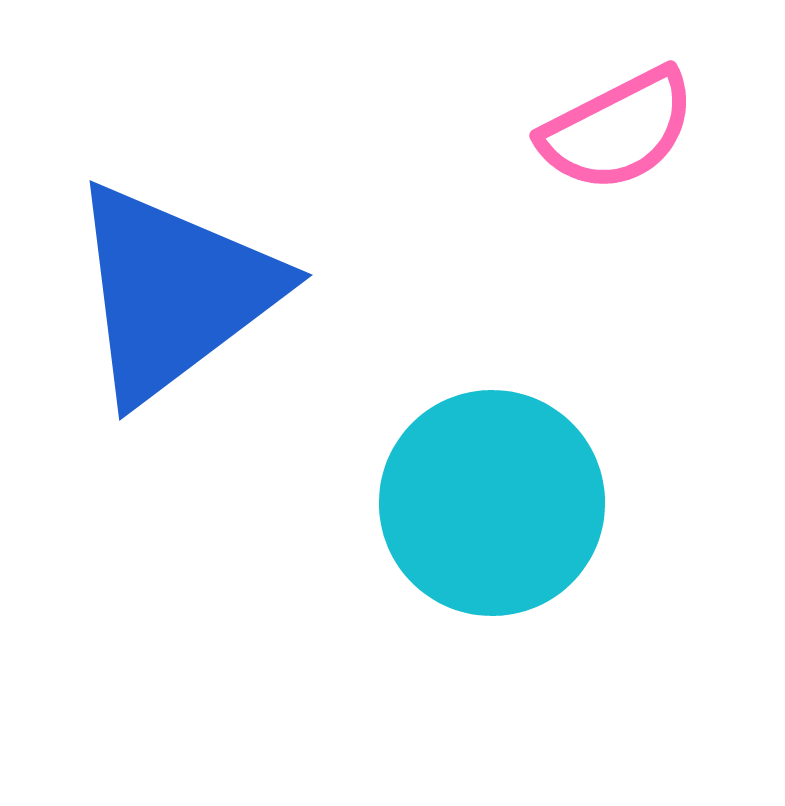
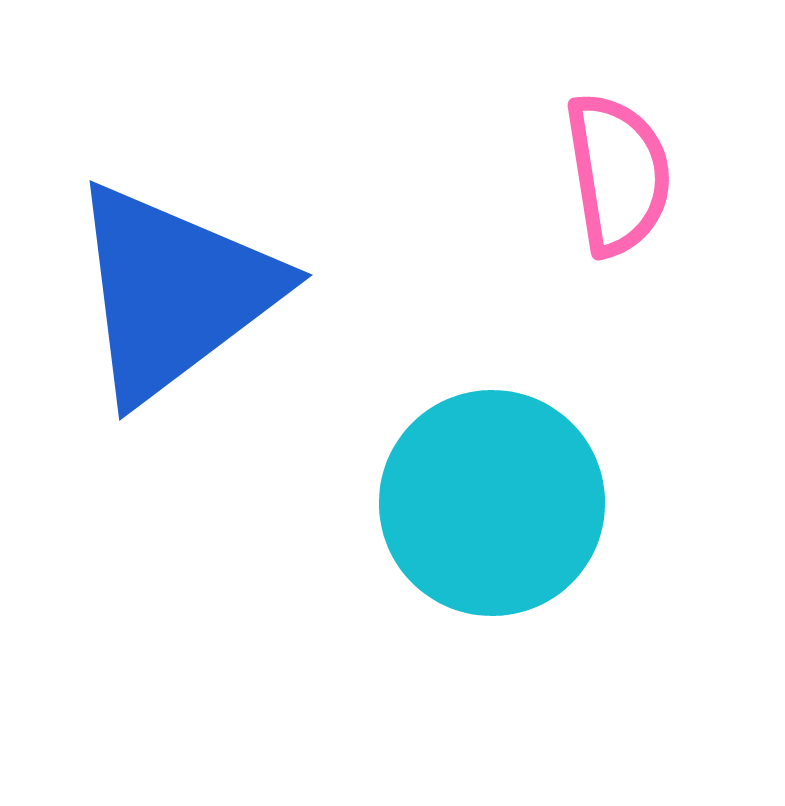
pink semicircle: moved 44 px down; rotated 72 degrees counterclockwise
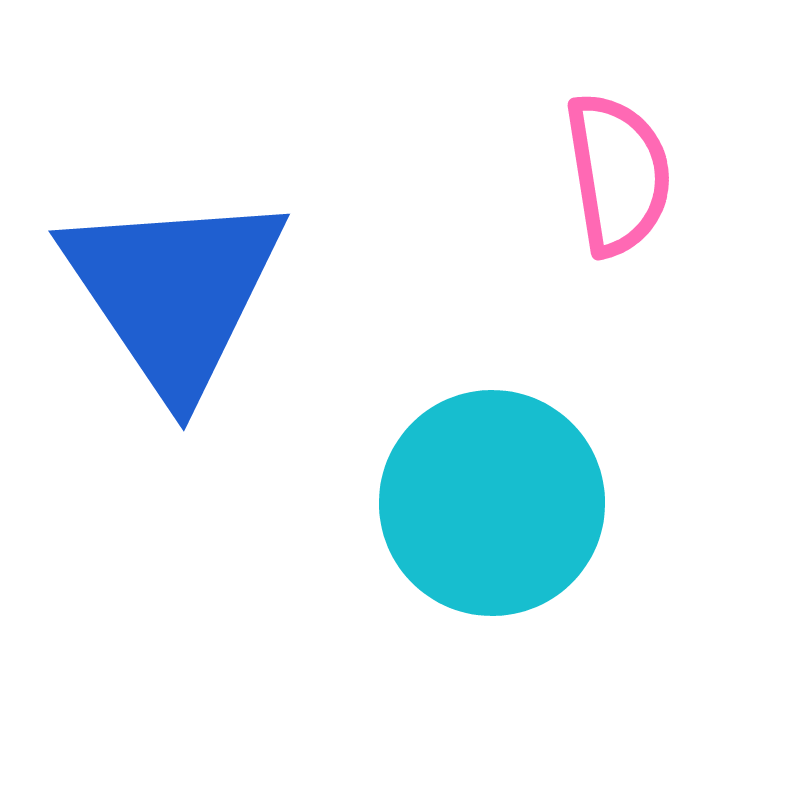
blue triangle: rotated 27 degrees counterclockwise
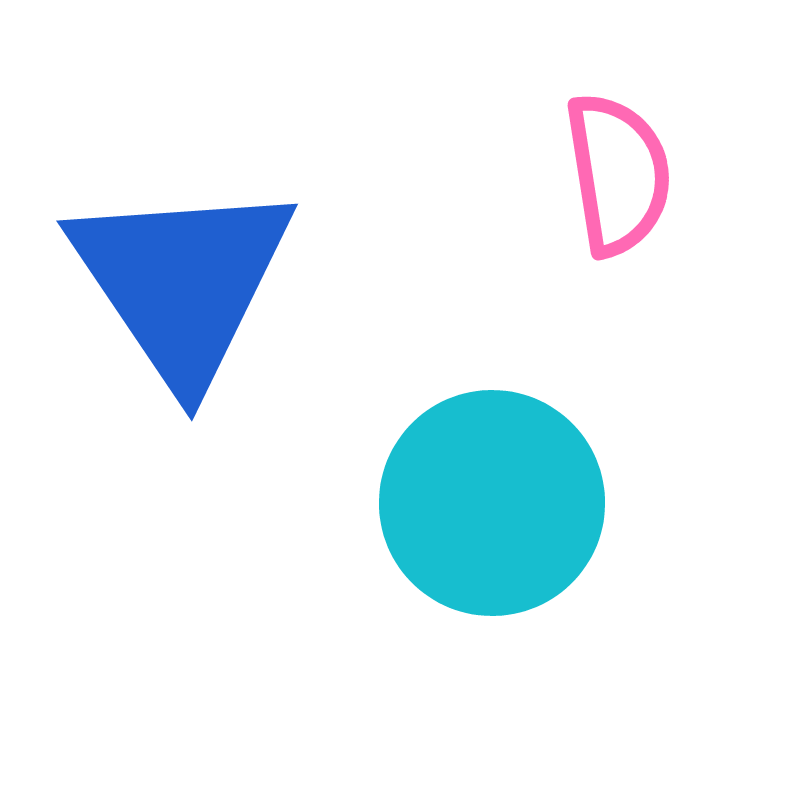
blue triangle: moved 8 px right, 10 px up
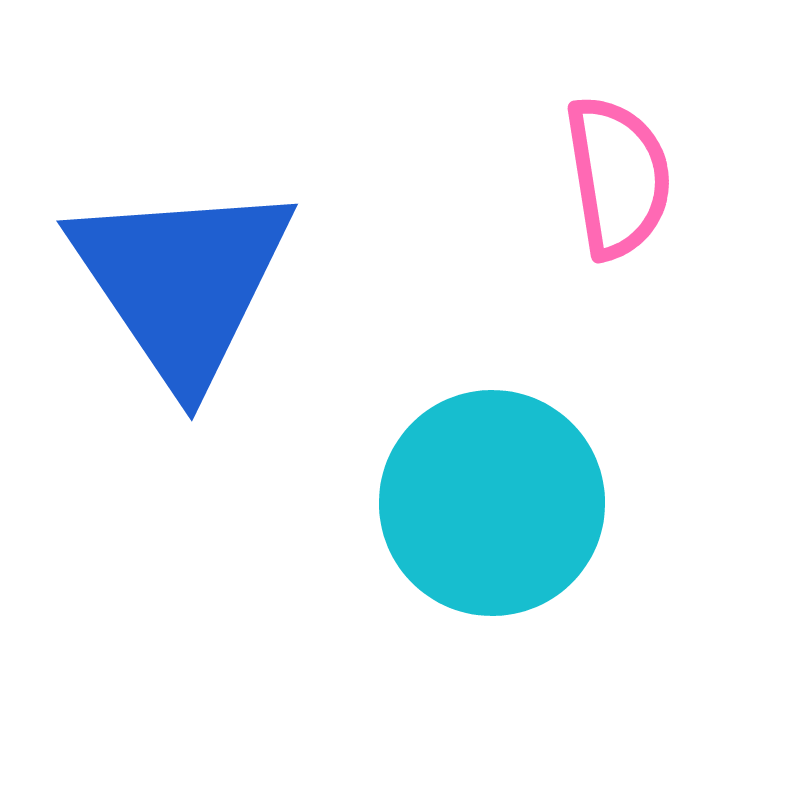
pink semicircle: moved 3 px down
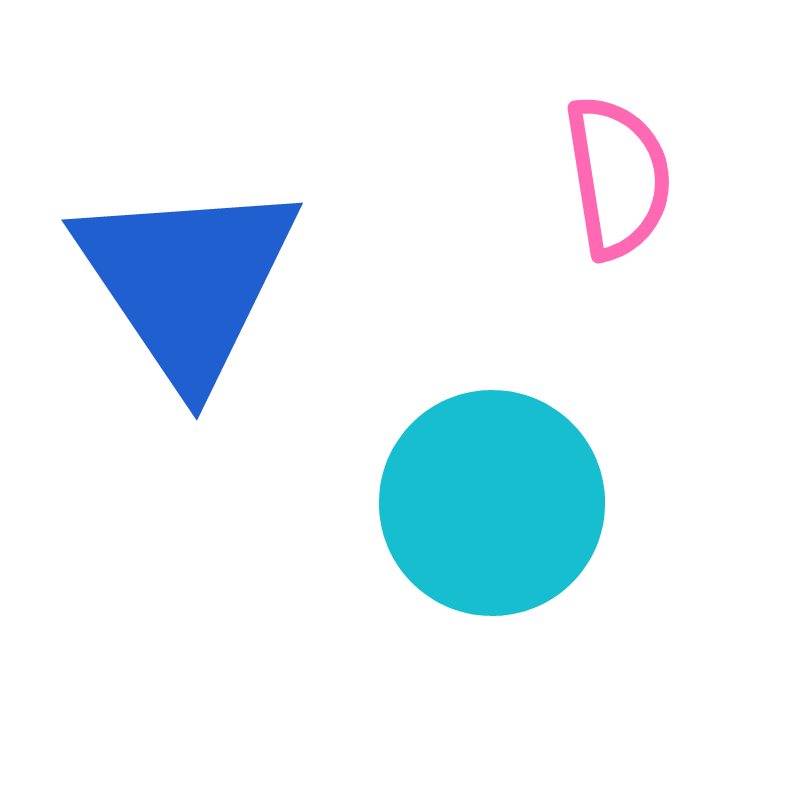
blue triangle: moved 5 px right, 1 px up
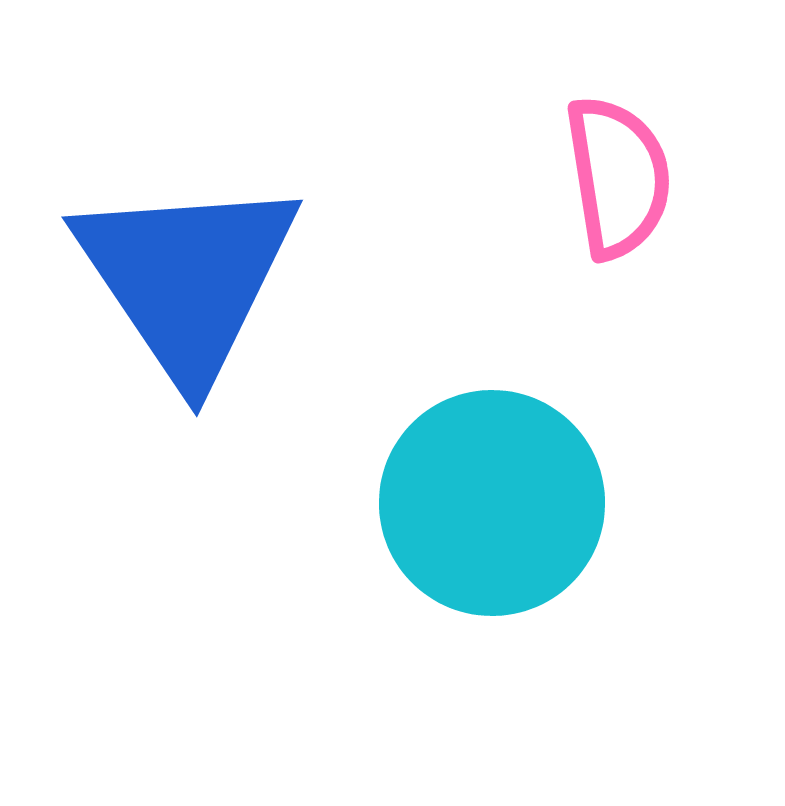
blue triangle: moved 3 px up
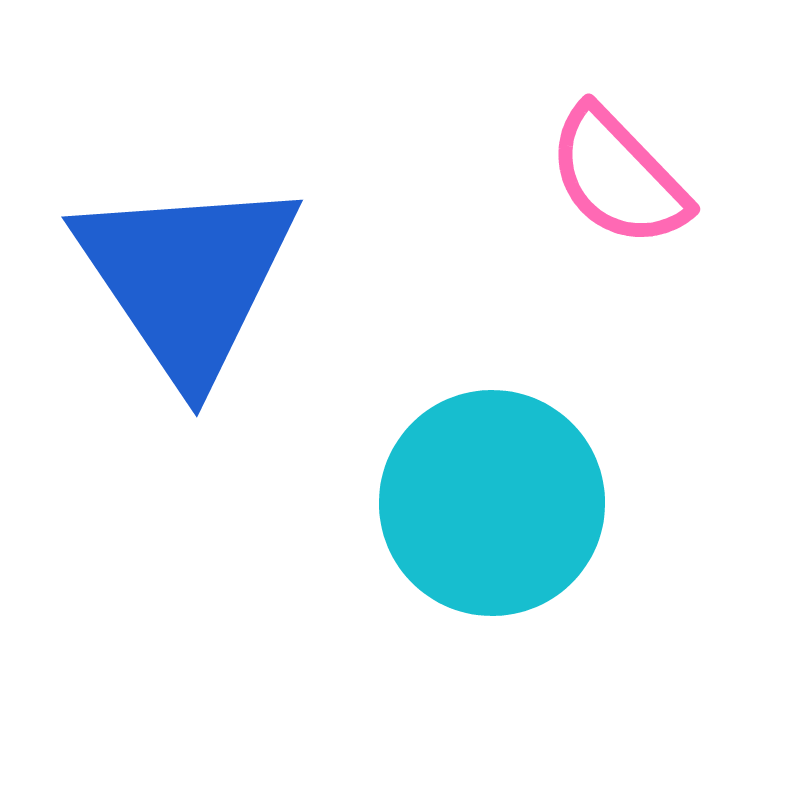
pink semicircle: rotated 145 degrees clockwise
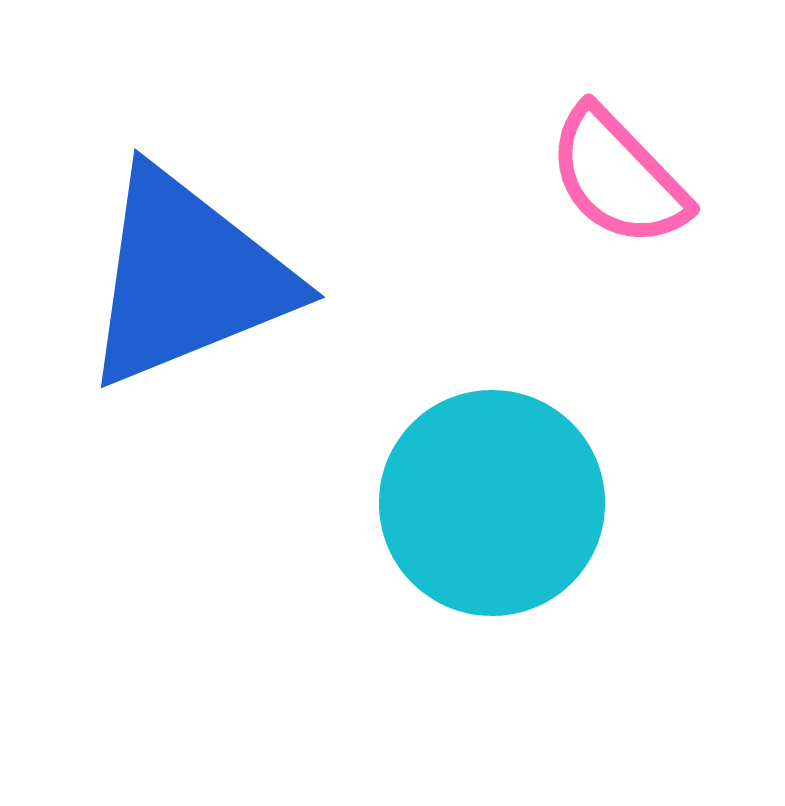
blue triangle: rotated 42 degrees clockwise
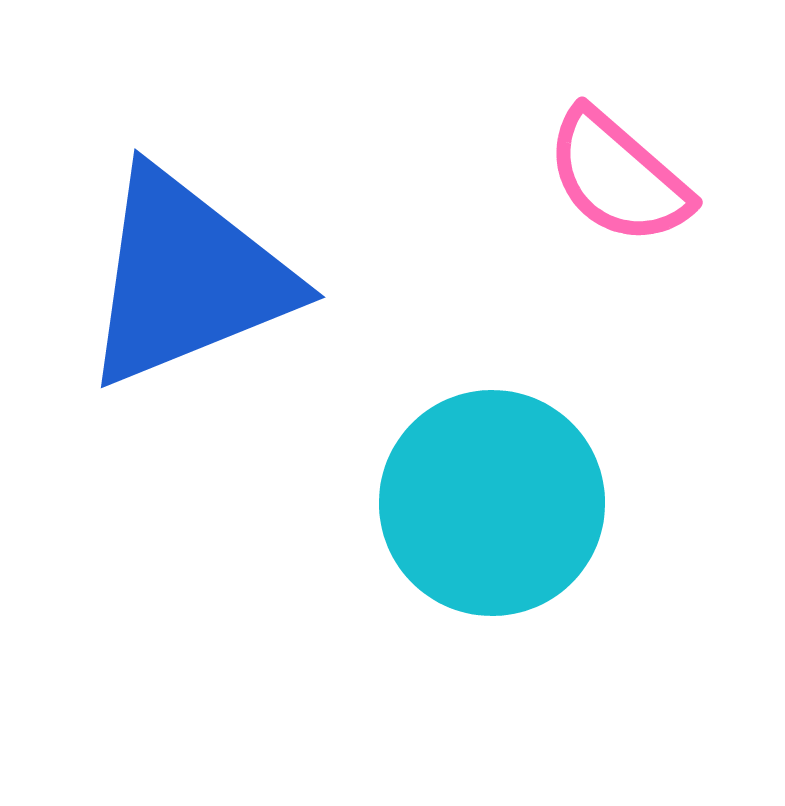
pink semicircle: rotated 5 degrees counterclockwise
